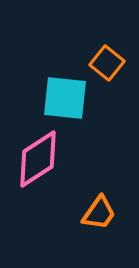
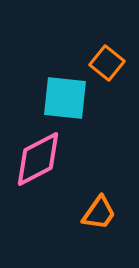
pink diamond: rotated 6 degrees clockwise
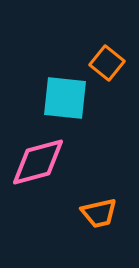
pink diamond: moved 3 px down; rotated 12 degrees clockwise
orange trapezoid: rotated 42 degrees clockwise
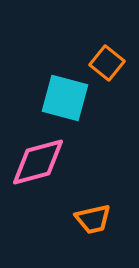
cyan square: rotated 9 degrees clockwise
orange trapezoid: moved 6 px left, 6 px down
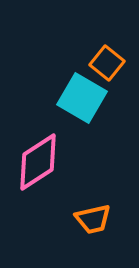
cyan square: moved 17 px right; rotated 15 degrees clockwise
pink diamond: rotated 18 degrees counterclockwise
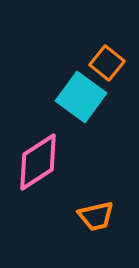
cyan square: moved 1 px left, 1 px up; rotated 6 degrees clockwise
orange trapezoid: moved 3 px right, 3 px up
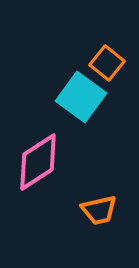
orange trapezoid: moved 3 px right, 6 px up
